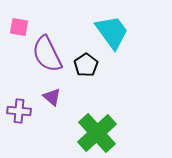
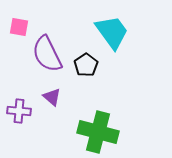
green cross: moved 1 px right, 1 px up; rotated 33 degrees counterclockwise
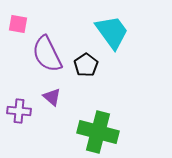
pink square: moved 1 px left, 3 px up
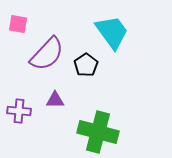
purple semicircle: rotated 111 degrees counterclockwise
purple triangle: moved 3 px right, 3 px down; rotated 42 degrees counterclockwise
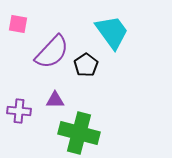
purple semicircle: moved 5 px right, 2 px up
green cross: moved 19 px left, 1 px down
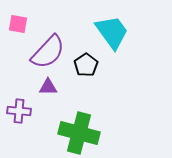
purple semicircle: moved 4 px left
purple triangle: moved 7 px left, 13 px up
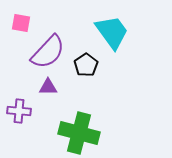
pink square: moved 3 px right, 1 px up
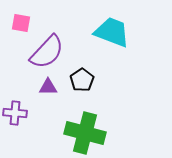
cyan trapezoid: rotated 33 degrees counterclockwise
purple semicircle: moved 1 px left
black pentagon: moved 4 px left, 15 px down
purple cross: moved 4 px left, 2 px down
green cross: moved 6 px right
